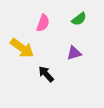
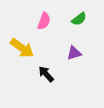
pink semicircle: moved 1 px right, 2 px up
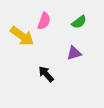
green semicircle: moved 3 px down
yellow arrow: moved 12 px up
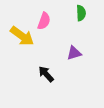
green semicircle: moved 2 px right, 9 px up; rotated 56 degrees counterclockwise
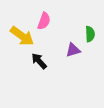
green semicircle: moved 9 px right, 21 px down
purple triangle: moved 1 px left, 3 px up
black arrow: moved 7 px left, 13 px up
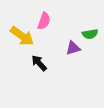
green semicircle: rotated 84 degrees clockwise
purple triangle: moved 2 px up
black arrow: moved 2 px down
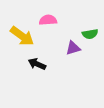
pink semicircle: moved 4 px right, 1 px up; rotated 114 degrees counterclockwise
black arrow: moved 2 px left, 1 px down; rotated 24 degrees counterclockwise
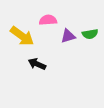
purple triangle: moved 5 px left, 12 px up
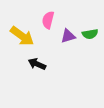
pink semicircle: rotated 72 degrees counterclockwise
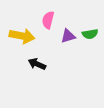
yellow arrow: rotated 25 degrees counterclockwise
